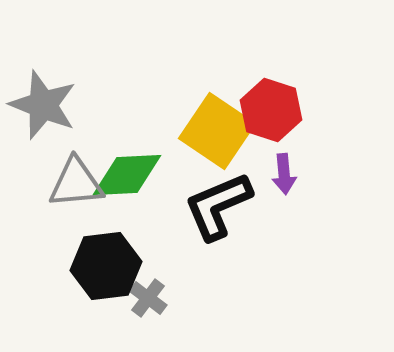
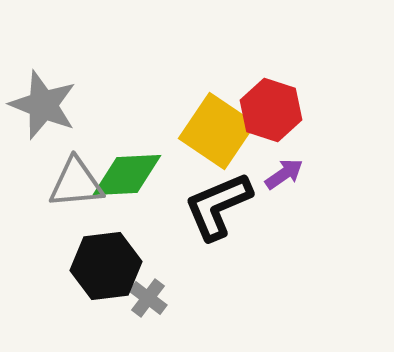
purple arrow: rotated 120 degrees counterclockwise
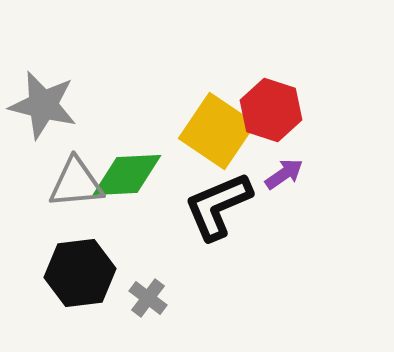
gray star: rotated 8 degrees counterclockwise
black hexagon: moved 26 px left, 7 px down
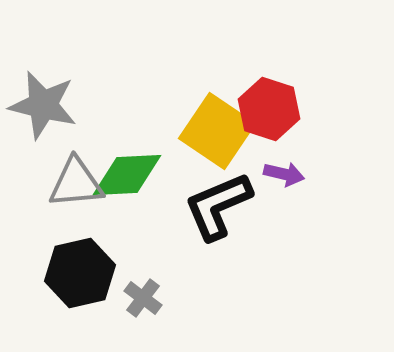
red hexagon: moved 2 px left, 1 px up
purple arrow: rotated 48 degrees clockwise
black hexagon: rotated 6 degrees counterclockwise
gray cross: moved 5 px left
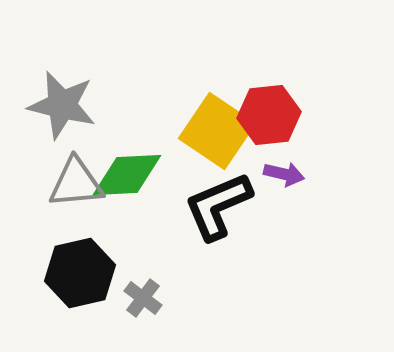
gray star: moved 19 px right
red hexagon: moved 6 px down; rotated 24 degrees counterclockwise
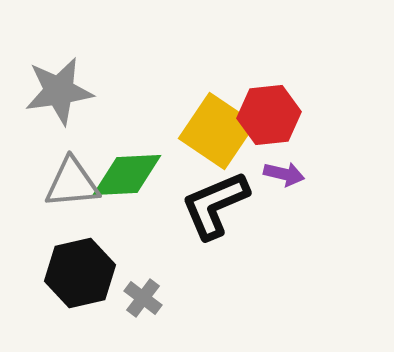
gray star: moved 3 px left, 14 px up; rotated 22 degrees counterclockwise
gray triangle: moved 4 px left
black L-shape: moved 3 px left, 1 px up
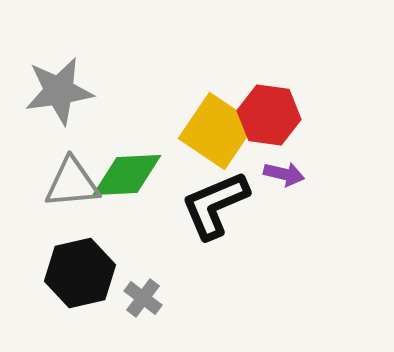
red hexagon: rotated 14 degrees clockwise
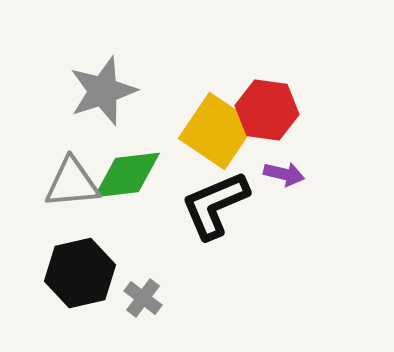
gray star: moved 44 px right; rotated 10 degrees counterclockwise
red hexagon: moved 2 px left, 5 px up
green diamond: rotated 4 degrees counterclockwise
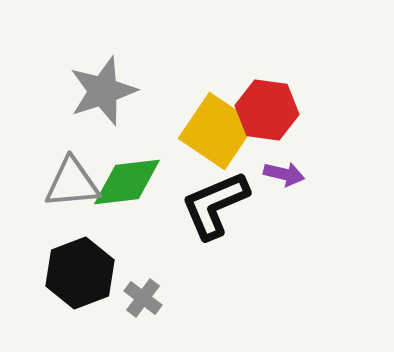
green diamond: moved 7 px down
black hexagon: rotated 8 degrees counterclockwise
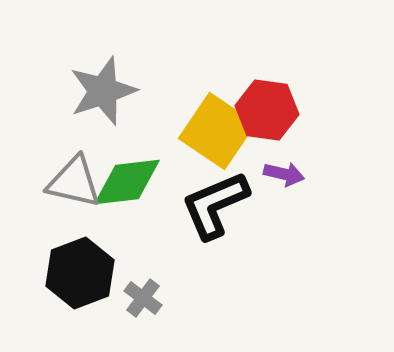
gray triangle: moved 2 px right, 1 px up; rotated 18 degrees clockwise
